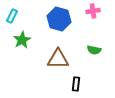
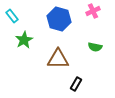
pink cross: rotated 16 degrees counterclockwise
cyan rectangle: rotated 64 degrees counterclockwise
green star: moved 2 px right
green semicircle: moved 1 px right, 3 px up
black rectangle: rotated 24 degrees clockwise
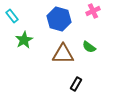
green semicircle: moved 6 px left; rotated 24 degrees clockwise
brown triangle: moved 5 px right, 5 px up
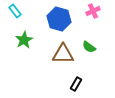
cyan rectangle: moved 3 px right, 5 px up
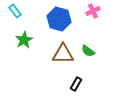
green semicircle: moved 1 px left, 4 px down
